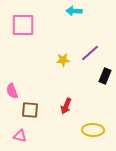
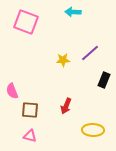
cyan arrow: moved 1 px left, 1 px down
pink square: moved 3 px right, 3 px up; rotated 20 degrees clockwise
black rectangle: moved 1 px left, 4 px down
pink triangle: moved 10 px right
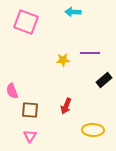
purple line: rotated 42 degrees clockwise
black rectangle: rotated 28 degrees clockwise
pink triangle: rotated 48 degrees clockwise
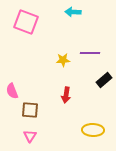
red arrow: moved 11 px up; rotated 14 degrees counterclockwise
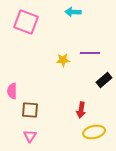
pink semicircle: rotated 21 degrees clockwise
red arrow: moved 15 px right, 15 px down
yellow ellipse: moved 1 px right, 2 px down; rotated 15 degrees counterclockwise
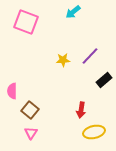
cyan arrow: rotated 42 degrees counterclockwise
purple line: moved 3 px down; rotated 48 degrees counterclockwise
brown square: rotated 36 degrees clockwise
pink triangle: moved 1 px right, 3 px up
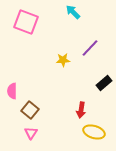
cyan arrow: rotated 84 degrees clockwise
purple line: moved 8 px up
black rectangle: moved 3 px down
yellow ellipse: rotated 30 degrees clockwise
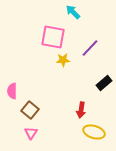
pink square: moved 27 px right, 15 px down; rotated 10 degrees counterclockwise
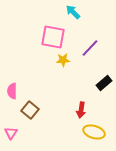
pink triangle: moved 20 px left
